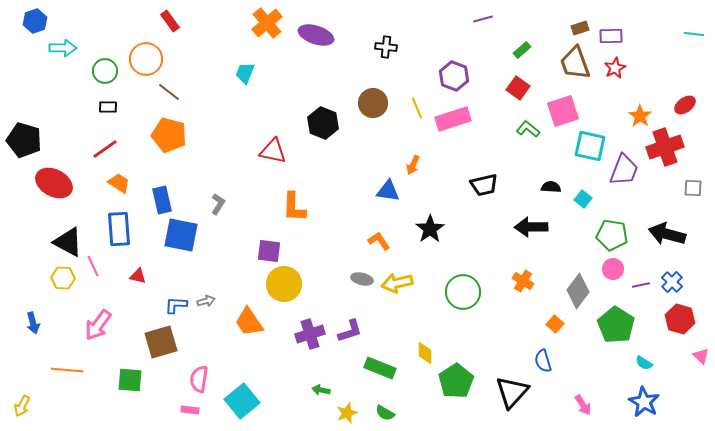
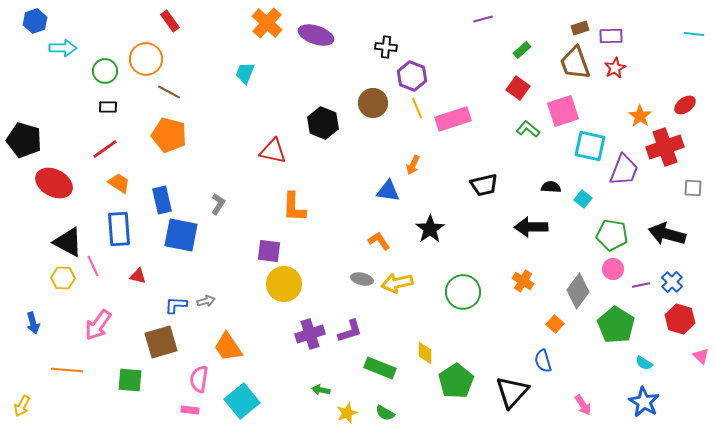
orange cross at (267, 23): rotated 8 degrees counterclockwise
purple hexagon at (454, 76): moved 42 px left
brown line at (169, 92): rotated 10 degrees counterclockwise
orange trapezoid at (249, 322): moved 21 px left, 25 px down
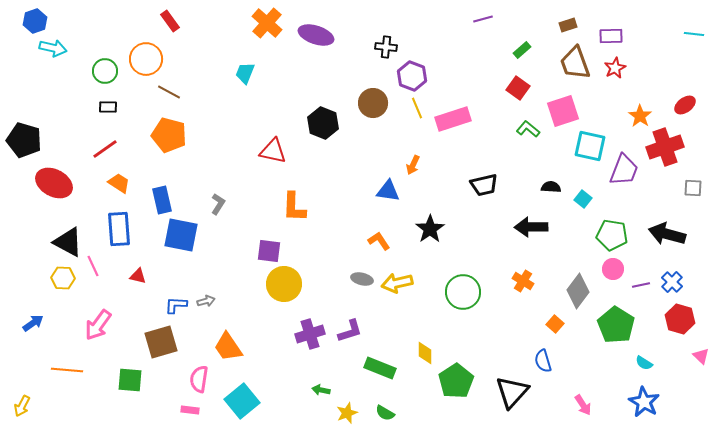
brown rectangle at (580, 28): moved 12 px left, 3 px up
cyan arrow at (63, 48): moved 10 px left; rotated 12 degrees clockwise
blue arrow at (33, 323): rotated 110 degrees counterclockwise
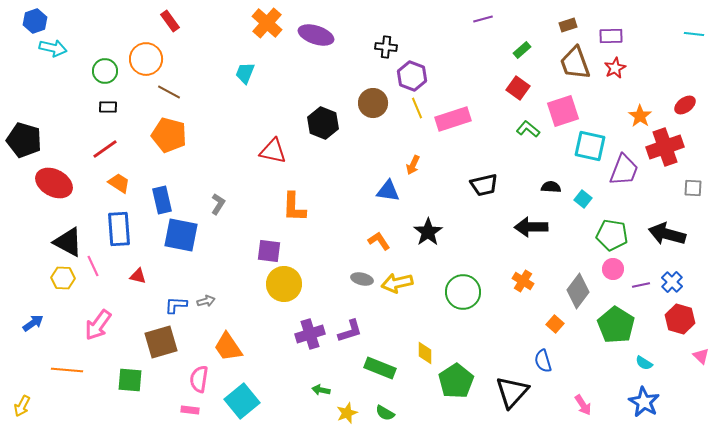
black star at (430, 229): moved 2 px left, 3 px down
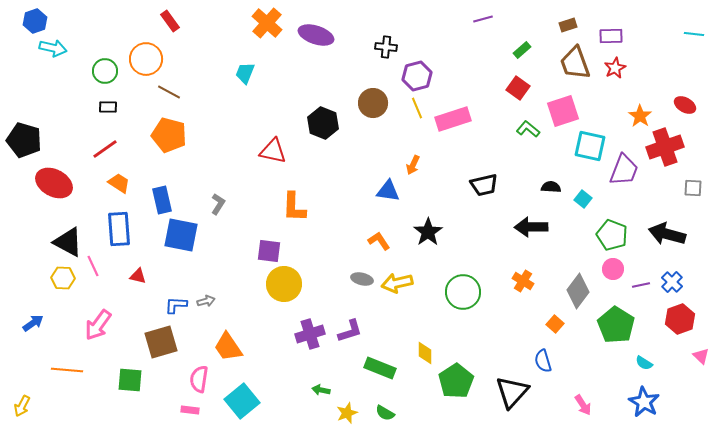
purple hexagon at (412, 76): moved 5 px right; rotated 24 degrees clockwise
red ellipse at (685, 105): rotated 65 degrees clockwise
green pentagon at (612, 235): rotated 12 degrees clockwise
red hexagon at (680, 319): rotated 24 degrees clockwise
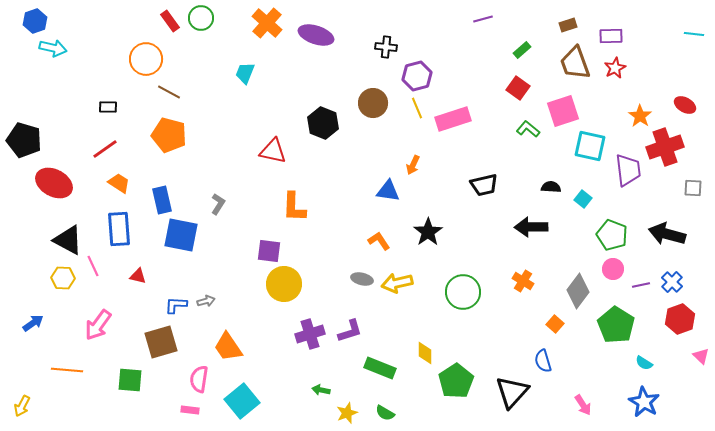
green circle at (105, 71): moved 96 px right, 53 px up
purple trapezoid at (624, 170): moved 4 px right; rotated 28 degrees counterclockwise
black triangle at (68, 242): moved 2 px up
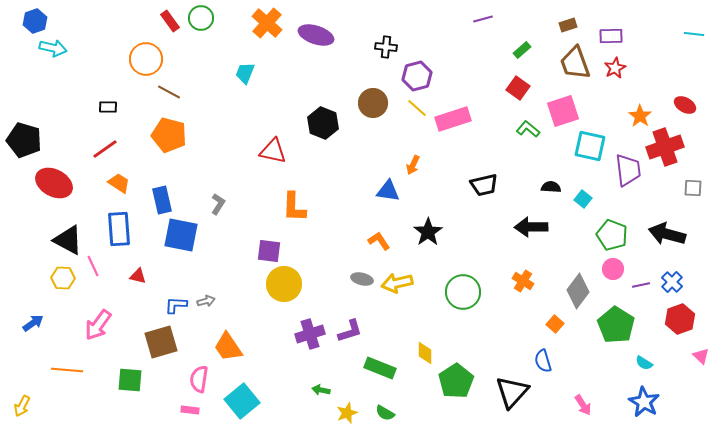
yellow line at (417, 108): rotated 25 degrees counterclockwise
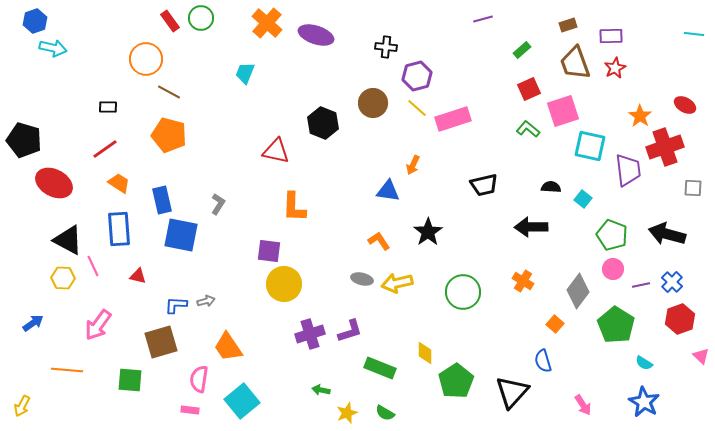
red square at (518, 88): moved 11 px right, 1 px down; rotated 30 degrees clockwise
red triangle at (273, 151): moved 3 px right
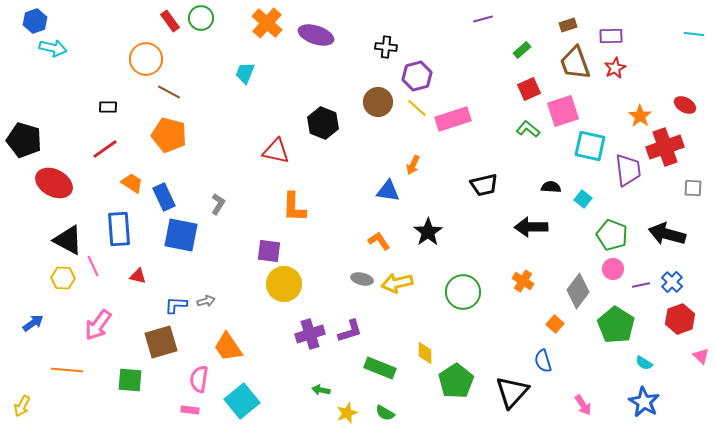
brown circle at (373, 103): moved 5 px right, 1 px up
orange trapezoid at (119, 183): moved 13 px right
blue rectangle at (162, 200): moved 2 px right, 3 px up; rotated 12 degrees counterclockwise
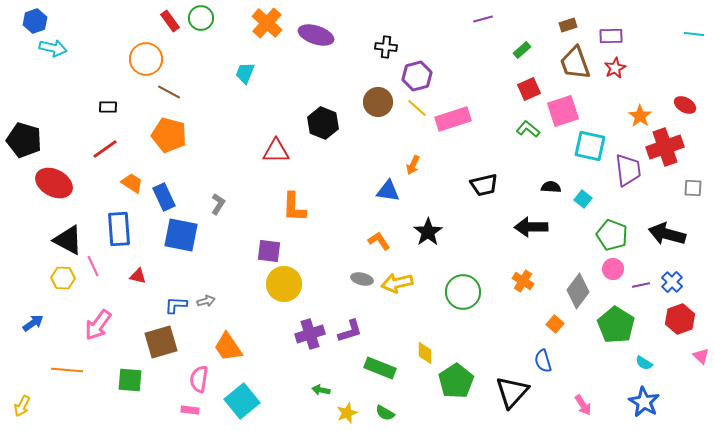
red triangle at (276, 151): rotated 12 degrees counterclockwise
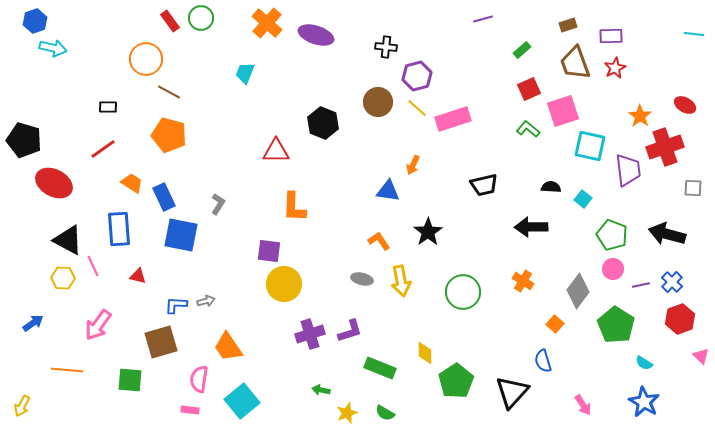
red line at (105, 149): moved 2 px left
yellow arrow at (397, 283): moved 4 px right, 2 px up; rotated 88 degrees counterclockwise
